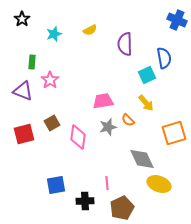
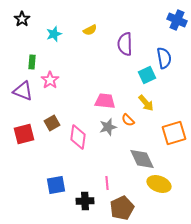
pink trapezoid: moved 2 px right; rotated 15 degrees clockwise
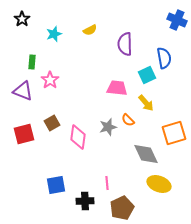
pink trapezoid: moved 12 px right, 13 px up
gray diamond: moved 4 px right, 5 px up
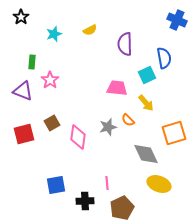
black star: moved 1 px left, 2 px up
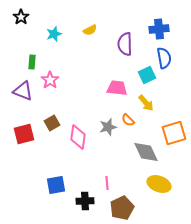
blue cross: moved 18 px left, 9 px down; rotated 30 degrees counterclockwise
gray diamond: moved 2 px up
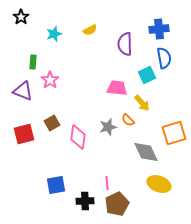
green rectangle: moved 1 px right
yellow arrow: moved 4 px left
brown pentagon: moved 5 px left, 4 px up
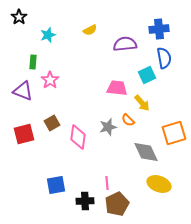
black star: moved 2 px left
cyan star: moved 6 px left, 1 px down
purple semicircle: rotated 85 degrees clockwise
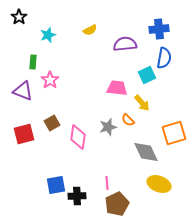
blue semicircle: rotated 20 degrees clockwise
black cross: moved 8 px left, 5 px up
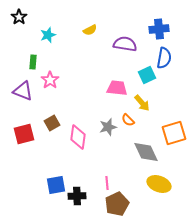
purple semicircle: rotated 15 degrees clockwise
